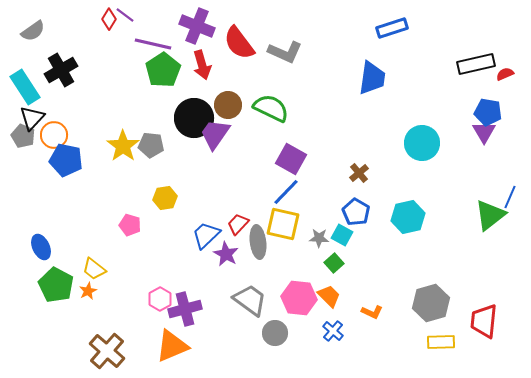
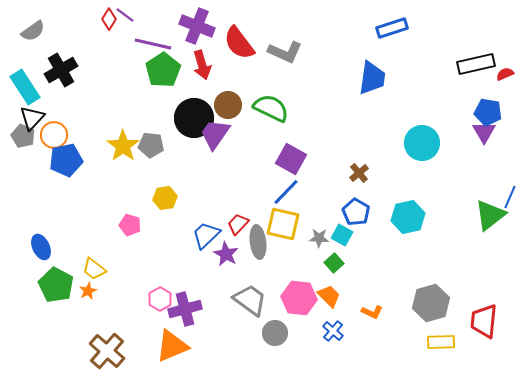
blue pentagon at (66, 160): rotated 24 degrees counterclockwise
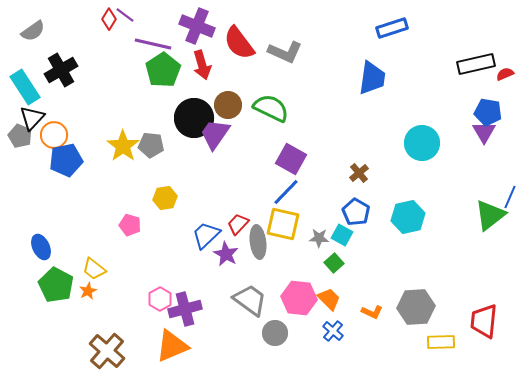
gray pentagon at (23, 136): moved 3 px left
orange trapezoid at (329, 296): moved 3 px down
gray hexagon at (431, 303): moved 15 px left, 4 px down; rotated 12 degrees clockwise
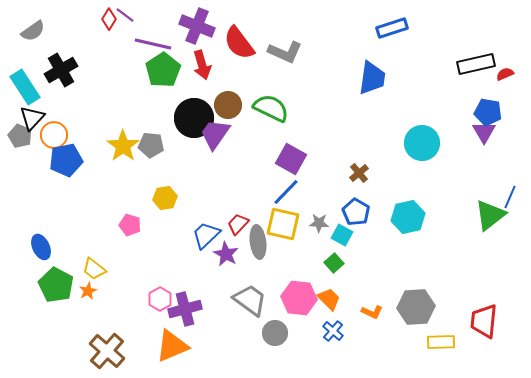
gray star at (319, 238): moved 15 px up
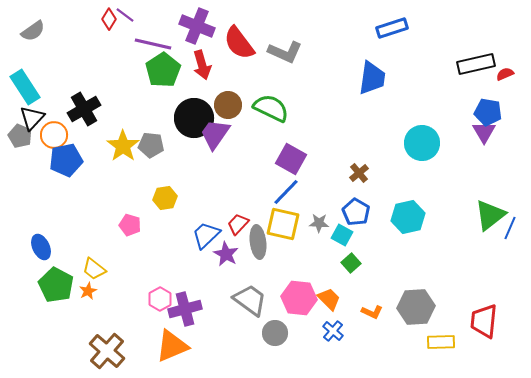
black cross at (61, 70): moved 23 px right, 39 px down
blue line at (510, 197): moved 31 px down
green square at (334, 263): moved 17 px right
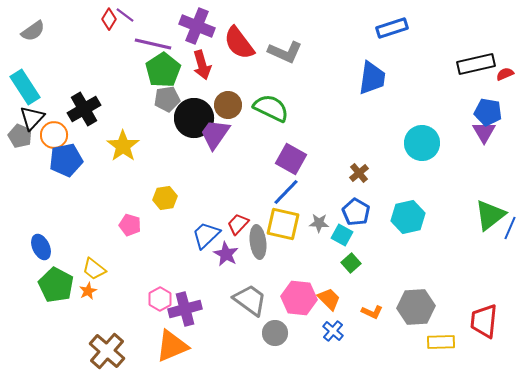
gray pentagon at (151, 145): moved 16 px right, 46 px up; rotated 15 degrees counterclockwise
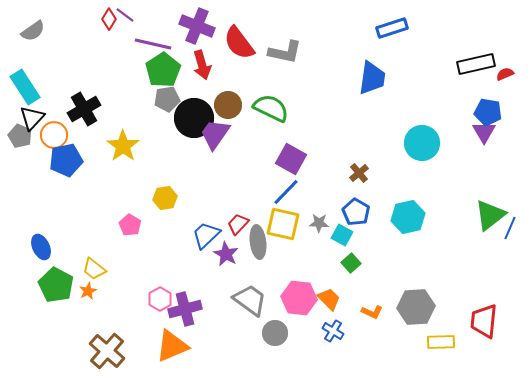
gray L-shape at (285, 52): rotated 12 degrees counterclockwise
pink pentagon at (130, 225): rotated 15 degrees clockwise
blue cross at (333, 331): rotated 10 degrees counterclockwise
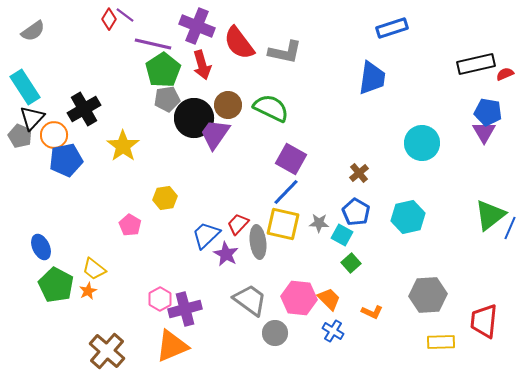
gray hexagon at (416, 307): moved 12 px right, 12 px up
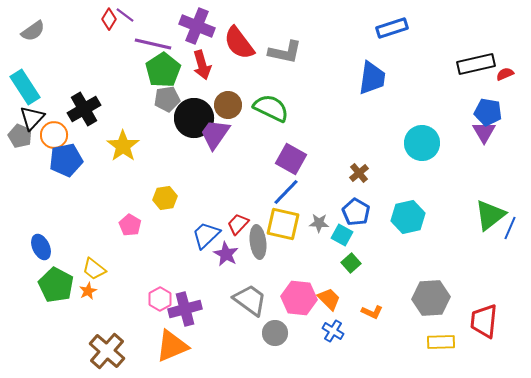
gray hexagon at (428, 295): moved 3 px right, 3 px down
